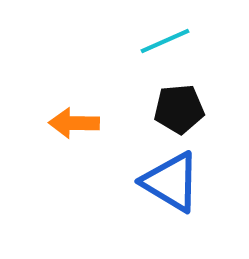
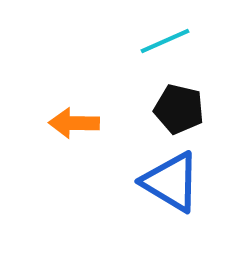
black pentagon: rotated 18 degrees clockwise
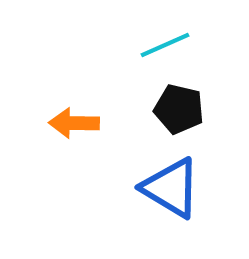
cyan line: moved 4 px down
blue triangle: moved 6 px down
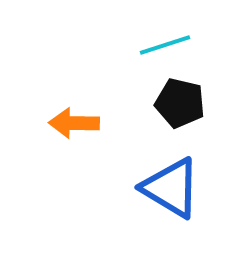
cyan line: rotated 6 degrees clockwise
black pentagon: moved 1 px right, 6 px up
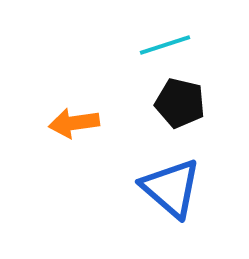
orange arrow: rotated 9 degrees counterclockwise
blue triangle: rotated 10 degrees clockwise
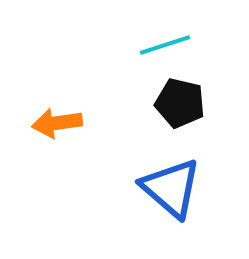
orange arrow: moved 17 px left
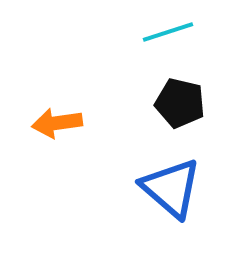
cyan line: moved 3 px right, 13 px up
